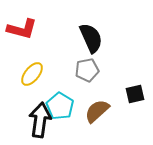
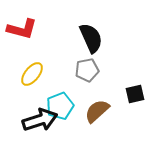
cyan pentagon: rotated 20 degrees clockwise
black arrow: rotated 64 degrees clockwise
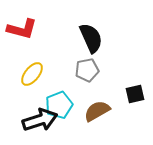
cyan pentagon: moved 1 px left, 1 px up
brown semicircle: rotated 12 degrees clockwise
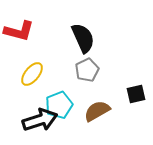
red L-shape: moved 3 px left, 2 px down
black semicircle: moved 8 px left
gray pentagon: rotated 15 degrees counterclockwise
black square: moved 1 px right
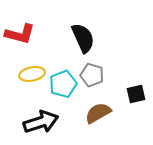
red L-shape: moved 1 px right, 3 px down
gray pentagon: moved 5 px right, 5 px down; rotated 30 degrees counterclockwise
yellow ellipse: rotated 40 degrees clockwise
cyan pentagon: moved 4 px right, 21 px up
brown semicircle: moved 1 px right, 2 px down
black arrow: moved 1 px right, 2 px down
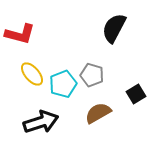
black semicircle: moved 31 px right, 10 px up; rotated 128 degrees counterclockwise
yellow ellipse: rotated 60 degrees clockwise
black square: rotated 18 degrees counterclockwise
